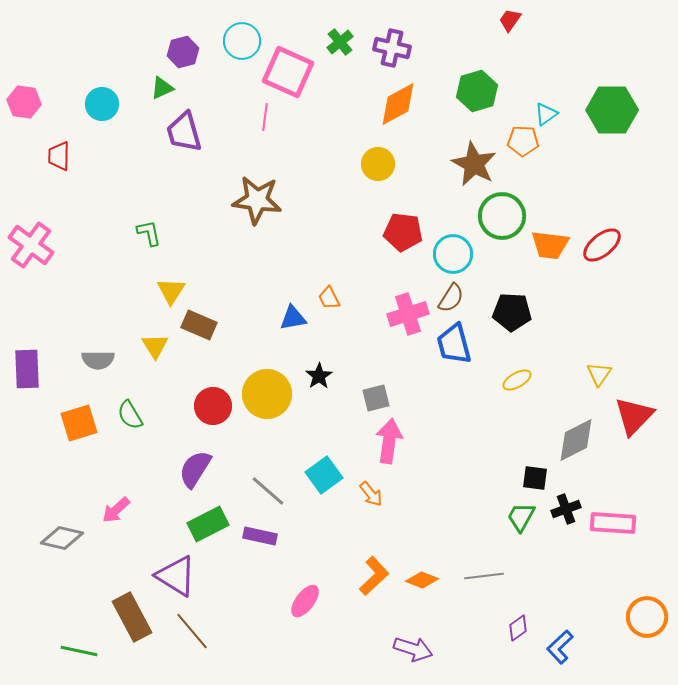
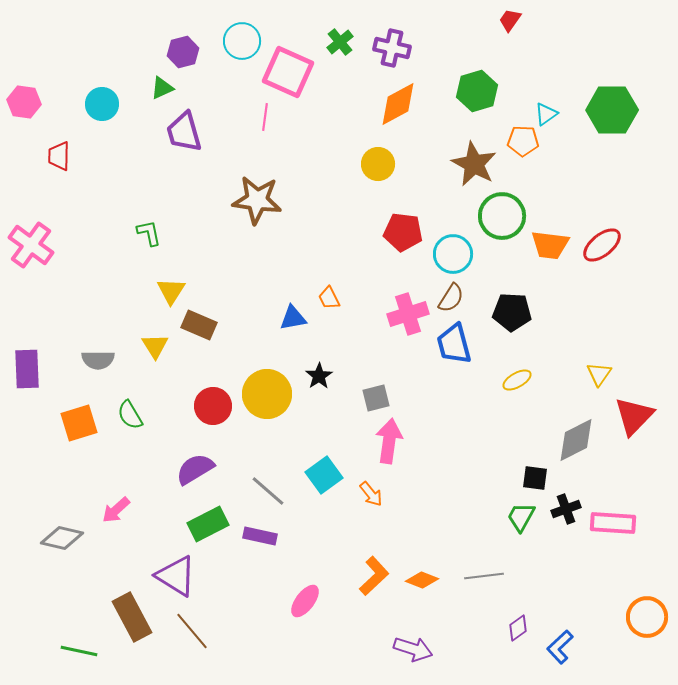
purple semicircle at (195, 469): rotated 27 degrees clockwise
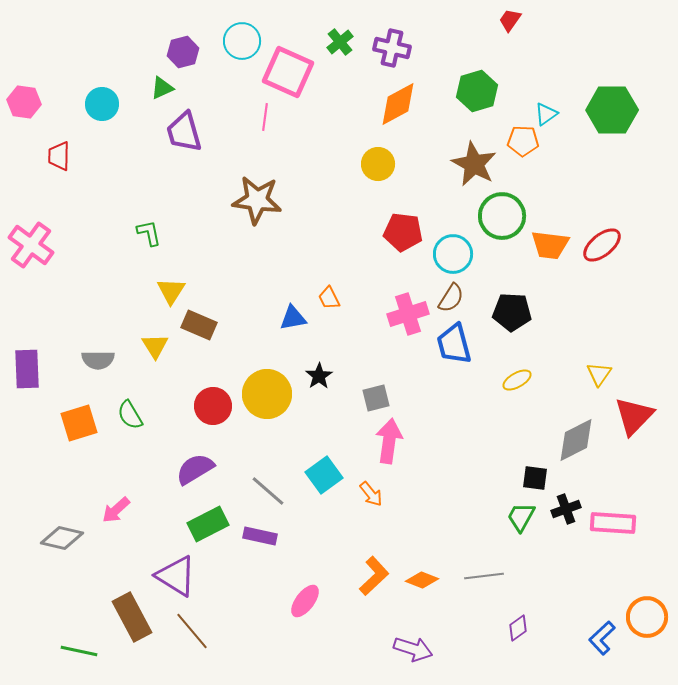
blue L-shape at (560, 647): moved 42 px right, 9 px up
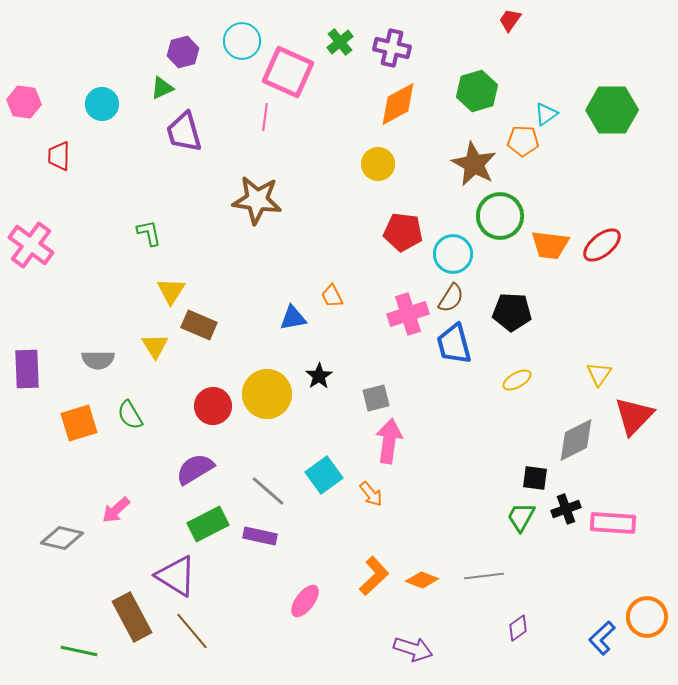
green circle at (502, 216): moved 2 px left
orange trapezoid at (329, 298): moved 3 px right, 2 px up
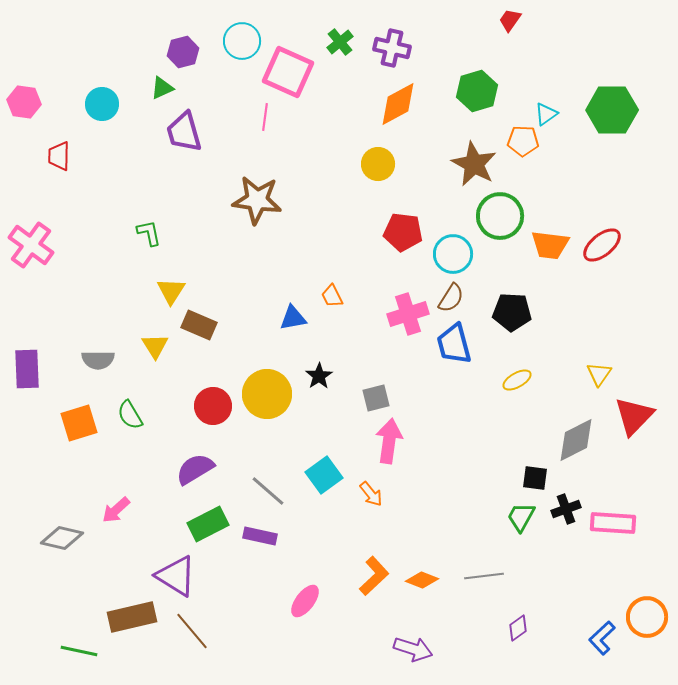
brown rectangle at (132, 617): rotated 75 degrees counterclockwise
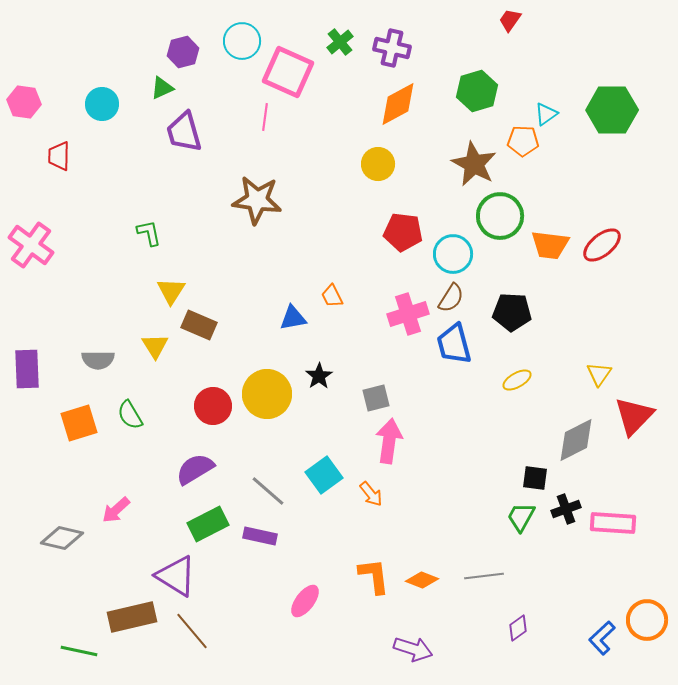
orange L-shape at (374, 576): rotated 54 degrees counterclockwise
orange circle at (647, 617): moved 3 px down
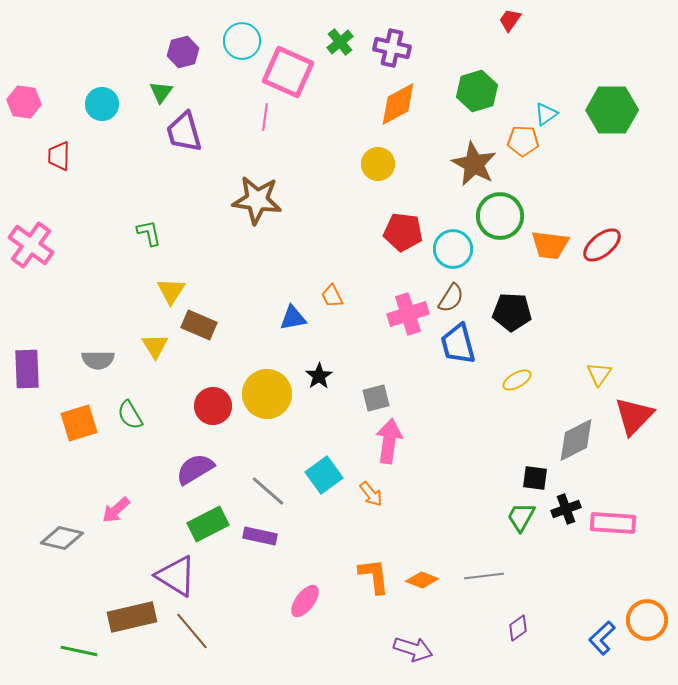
green triangle at (162, 88): moved 1 px left, 4 px down; rotated 30 degrees counterclockwise
cyan circle at (453, 254): moved 5 px up
blue trapezoid at (454, 344): moved 4 px right
